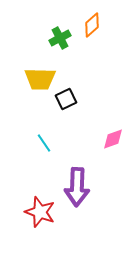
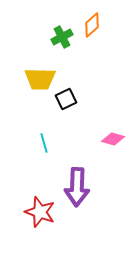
green cross: moved 2 px right, 1 px up
pink diamond: rotated 35 degrees clockwise
cyan line: rotated 18 degrees clockwise
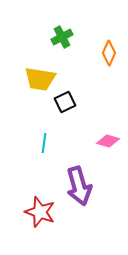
orange diamond: moved 17 px right, 28 px down; rotated 25 degrees counterclockwise
yellow trapezoid: rotated 8 degrees clockwise
black square: moved 1 px left, 3 px down
pink diamond: moved 5 px left, 2 px down
cyan line: rotated 24 degrees clockwise
purple arrow: moved 2 px right, 1 px up; rotated 18 degrees counterclockwise
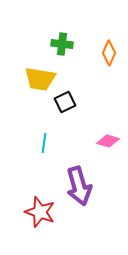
green cross: moved 7 px down; rotated 35 degrees clockwise
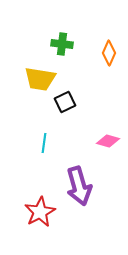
red star: rotated 24 degrees clockwise
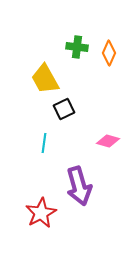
green cross: moved 15 px right, 3 px down
yellow trapezoid: moved 5 px right; rotated 52 degrees clockwise
black square: moved 1 px left, 7 px down
red star: moved 1 px right, 1 px down
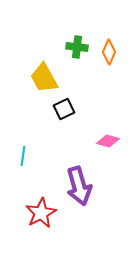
orange diamond: moved 1 px up
yellow trapezoid: moved 1 px left, 1 px up
cyan line: moved 21 px left, 13 px down
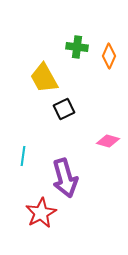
orange diamond: moved 4 px down
purple arrow: moved 14 px left, 8 px up
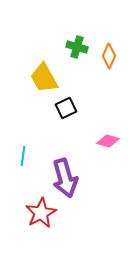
green cross: rotated 10 degrees clockwise
black square: moved 2 px right, 1 px up
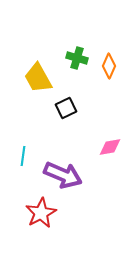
green cross: moved 11 px down
orange diamond: moved 10 px down
yellow trapezoid: moved 6 px left
pink diamond: moved 2 px right, 6 px down; rotated 25 degrees counterclockwise
purple arrow: moved 2 px left, 3 px up; rotated 51 degrees counterclockwise
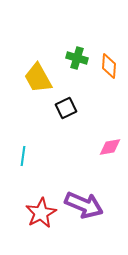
orange diamond: rotated 20 degrees counterclockwise
purple arrow: moved 21 px right, 30 px down
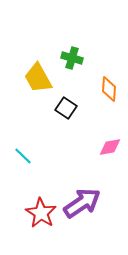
green cross: moved 5 px left
orange diamond: moved 23 px down
black square: rotated 30 degrees counterclockwise
cyan line: rotated 54 degrees counterclockwise
purple arrow: moved 2 px left, 2 px up; rotated 57 degrees counterclockwise
red star: rotated 12 degrees counterclockwise
